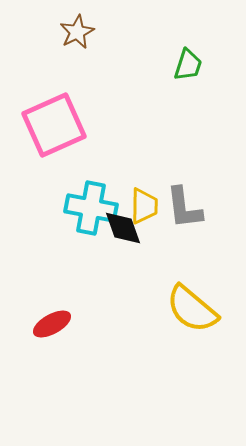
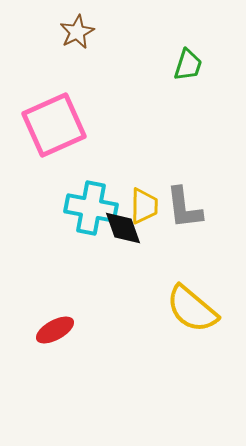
red ellipse: moved 3 px right, 6 px down
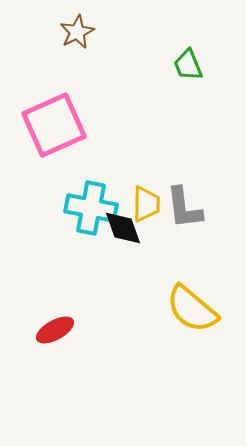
green trapezoid: rotated 140 degrees clockwise
yellow trapezoid: moved 2 px right, 2 px up
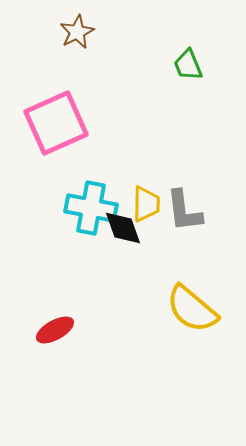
pink square: moved 2 px right, 2 px up
gray L-shape: moved 3 px down
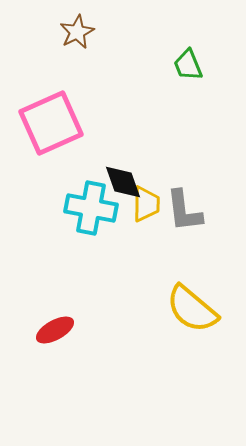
pink square: moved 5 px left
black diamond: moved 46 px up
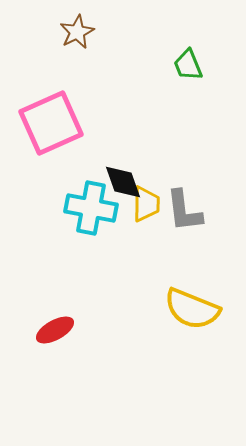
yellow semicircle: rotated 18 degrees counterclockwise
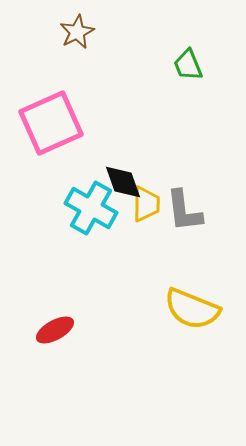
cyan cross: rotated 18 degrees clockwise
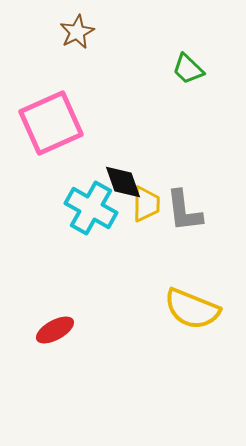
green trapezoid: moved 4 px down; rotated 24 degrees counterclockwise
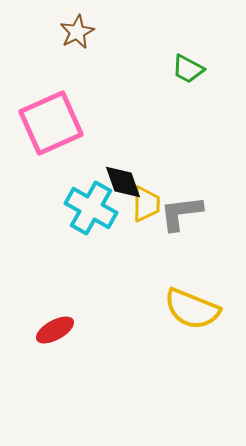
green trapezoid: rotated 16 degrees counterclockwise
gray L-shape: moved 3 px left, 2 px down; rotated 90 degrees clockwise
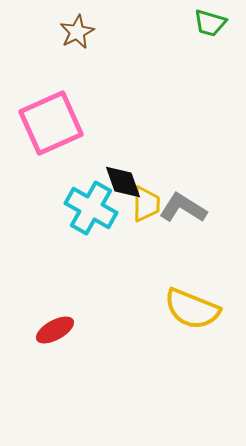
green trapezoid: moved 22 px right, 46 px up; rotated 12 degrees counterclockwise
gray L-shape: moved 2 px right, 5 px up; rotated 39 degrees clockwise
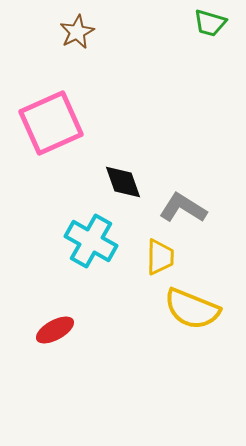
yellow trapezoid: moved 14 px right, 53 px down
cyan cross: moved 33 px down
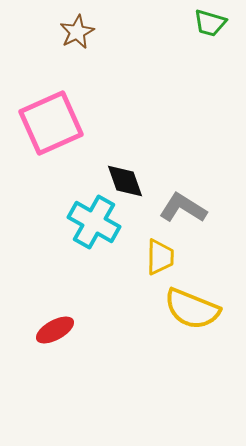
black diamond: moved 2 px right, 1 px up
cyan cross: moved 3 px right, 19 px up
